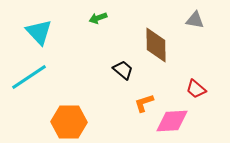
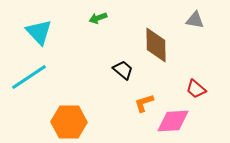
pink diamond: moved 1 px right
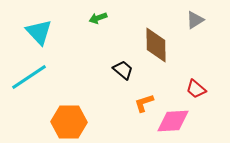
gray triangle: rotated 42 degrees counterclockwise
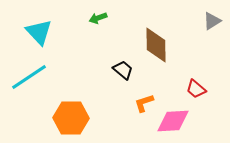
gray triangle: moved 17 px right, 1 px down
orange hexagon: moved 2 px right, 4 px up
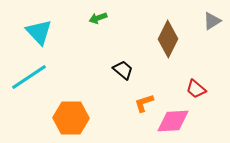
brown diamond: moved 12 px right, 6 px up; rotated 27 degrees clockwise
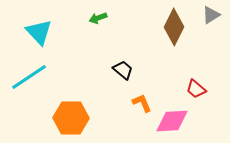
gray triangle: moved 1 px left, 6 px up
brown diamond: moved 6 px right, 12 px up
orange L-shape: moved 2 px left; rotated 85 degrees clockwise
pink diamond: moved 1 px left
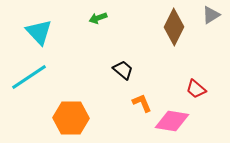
pink diamond: rotated 12 degrees clockwise
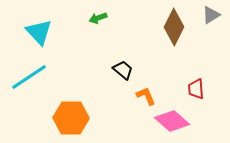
red trapezoid: rotated 45 degrees clockwise
orange L-shape: moved 4 px right, 7 px up
pink diamond: rotated 32 degrees clockwise
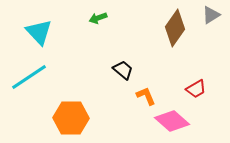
brown diamond: moved 1 px right, 1 px down; rotated 9 degrees clockwise
red trapezoid: rotated 115 degrees counterclockwise
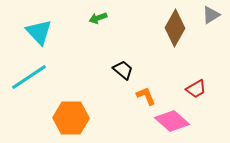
brown diamond: rotated 6 degrees counterclockwise
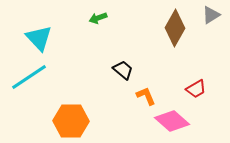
cyan triangle: moved 6 px down
orange hexagon: moved 3 px down
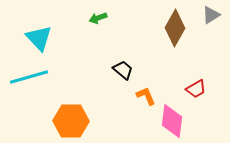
cyan line: rotated 18 degrees clockwise
pink diamond: rotated 56 degrees clockwise
